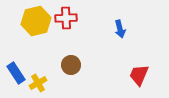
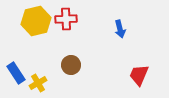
red cross: moved 1 px down
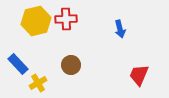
blue rectangle: moved 2 px right, 9 px up; rotated 10 degrees counterclockwise
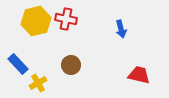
red cross: rotated 15 degrees clockwise
blue arrow: moved 1 px right
red trapezoid: rotated 80 degrees clockwise
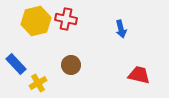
blue rectangle: moved 2 px left
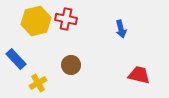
blue rectangle: moved 5 px up
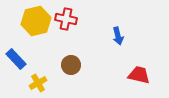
blue arrow: moved 3 px left, 7 px down
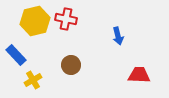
yellow hexagon: moved 1 px left
blue rectangle: moved 4 px up
red trapezoid: rotated 10 degrees counterclockwise
yellow cross: moved 5 px left, 3 px up
